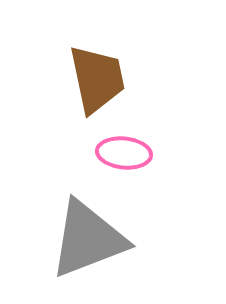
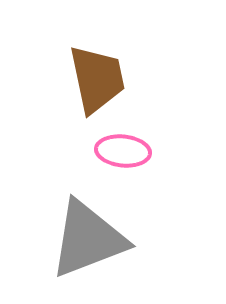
pink ellipse: moved 1 px left, 2 px up
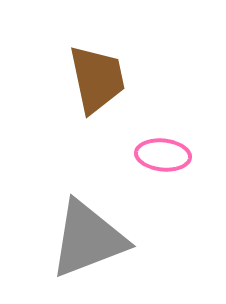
pink ellipse: moved 40 px right, 4 px down
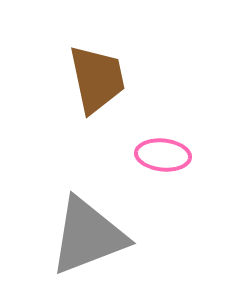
gray triangle: moved 3 px up
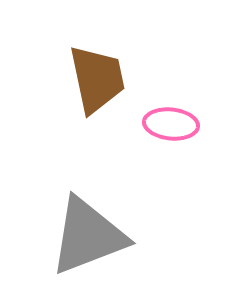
pink ellipse: moved 8 px right, 31 px up
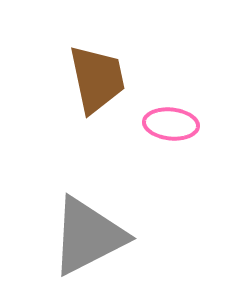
gray triangle: rotated 6 degrees counterclockwise
